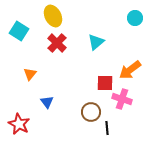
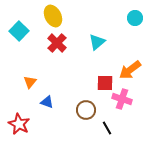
cyan square: rotated 12 degrees clockwise
cyan triangle: moved 1 px right
orange triangle: moved 8 px down
blue triangle: rotated 32 degrees counterclockwise
brown circle: moved 5 px left, 2 px up
black line: rotated 24 degrees counterclockwise
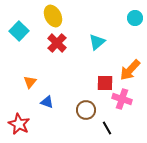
orange arrow: rotated 10 degrees counterclockwise
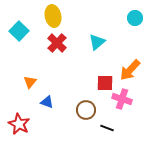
yellow ellipse: rotated 15 degrees clockwise
black line: rotated 40 degrees counterclockwise
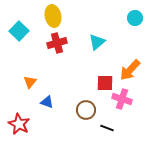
red cross: rotated 30 degrees clockwise
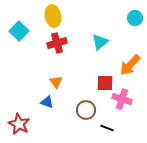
cyan triangle: moved 3 px right
orange arrow: moved 5 px up
orange triangle: moved 26 px right; rotated 16 degrees counterclockwise
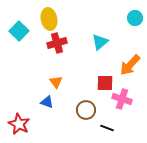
yellow ellipse: moved 4 px left, 3 px down
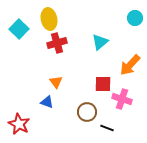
cyan square: moved 2 px up
red square: moved 2 px left, 1 px down
brown circle: moved 1 px right, 2 px down
